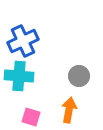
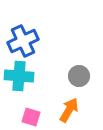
orange arrow: rotated 20 degrees clockwise
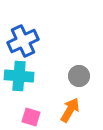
orange arrow: moved 1 px right
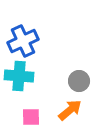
gray circle: moved 5 px down
orange arrow: rotated 20 degrees clockwise
pink square: rotated 18 degrees counterclockwise
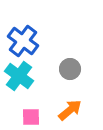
blue cross: rotated 28 degrees counterclockwise
cyan cross: rotated 32 degrees clockwise
gray circle: moved 9 px left, 12 px up
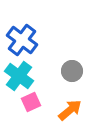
blue cross: moved 1 px left, 1 px up
gray circle: moved 2 px right, 2 px down
pink square: moved 15 px up; rotated 24 degrees counterclockwise
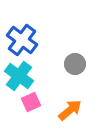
gray circle: moved 3 px right, 7 px up
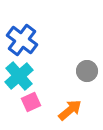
gray circle: moved 12 px right, 7 px down
cyan cross: rotated 12 degrees clockwise
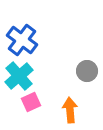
orange arrow: rotated 55 degrees counterclockwise
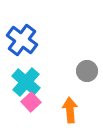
cyan cross: moved 7 px right, 6 px down; rotated 8 degrees counterclockwise
pink square: rotated 18 degrees counterclockwise
